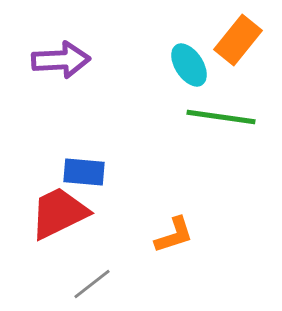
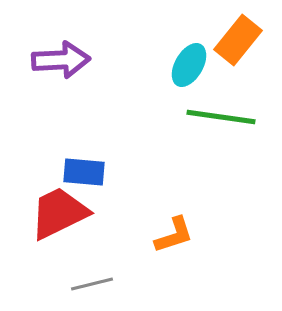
cyan ellipse: rotated 63 degrees clockwise
gray line: rotated 24 degrees clockwise
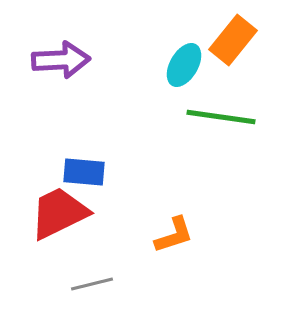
orange rectangle: moved 5 px left
cyan ellipse: moved 5 px left
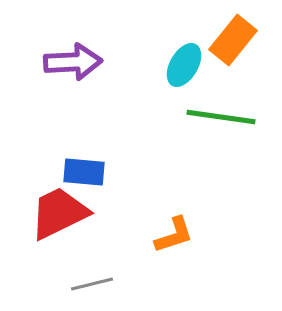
purple arrow: moved 12 px right, 2 px down
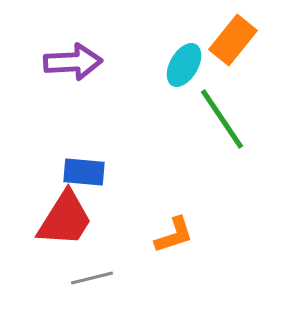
green line: moved 1 px right, 2 px down; rotated 48 degrees clockwise
red trapezoid: moved 6 px right, 6 px down; rotated 148 degrees clockwise
gray line: moved 6 px up
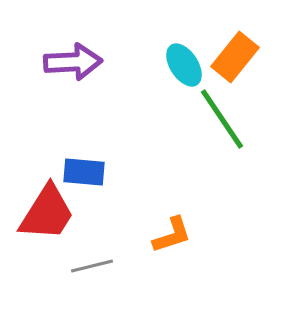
orange rectangle: moved 2 px right, 17 px down
cyan ellipse: rotated 63 degrees counterclockwise
red trapezoid: moved 18 px left, 6 px up
orange L-shape: moved 2 px left
gray line: moved 12 px up
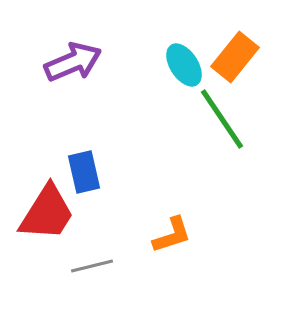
purple arrow: rotated 20 degrees counterclockwise
blue rectangle: rotated 72 degrees clockwise
